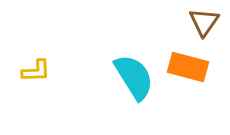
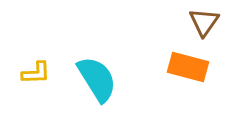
yellow L-shape: moved 2 px down
cyan semicircle: moved 37 px left, 2 px down
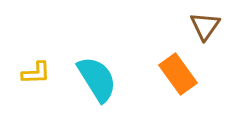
brown triangle: moved 1 px right, 4 px down
orange rectangle: moved 10 px left, 7 px down; rotated 39 degrees clockwise
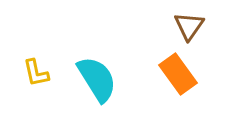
brown triangle: moved 16 px left
yellow L-shape: rotated 80 degrees clockwise
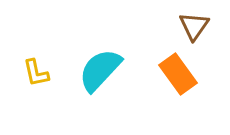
brown triangle: moved 5 px right
cyan semicircle: moved 3 px right, 9 px up; rotated 105 degrees counterclockwise
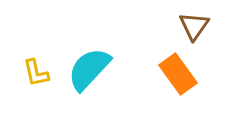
cyan semicircle: moved 11 px left, 1 px up
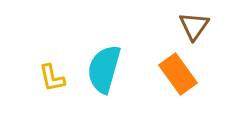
cyan semicircle: moved 15 px right; rotated 27 degrees counterclockwise
yellow L-shape: moved 16 px right, 5 px down
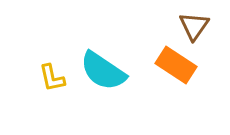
cyan semicircle: moved 1 px left, 2 px down; rotated 72 degrees counterclockwise
orange rectangle: moved 2 px left, 9 px up; rotated 21 degrees counterclockwise
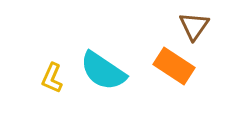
orange rectangle: moved 2 px left, 1 px down
yellow L-shape: rotated 36 degrees clockwise
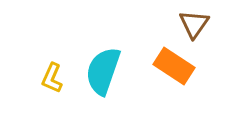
brown triangle: moved 2 px up
cyan semicircle: rotated 75 degrees clockwise
